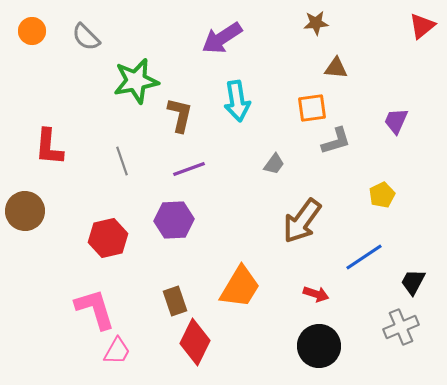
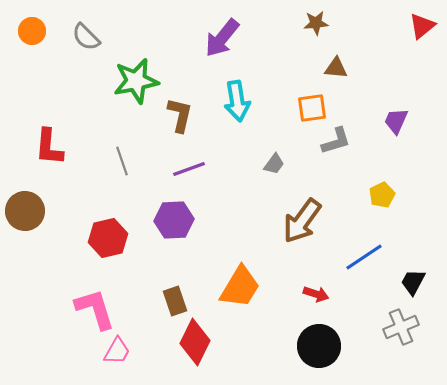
purple arrow: rotated 18 degrees counterclockwise
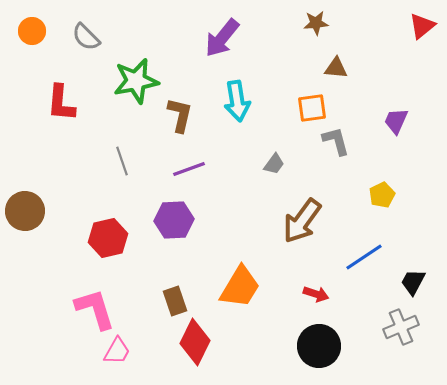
gray L-shape: rotated 88 degrees counterclockwise
red L-shape: moved 12 px right, 44 px up
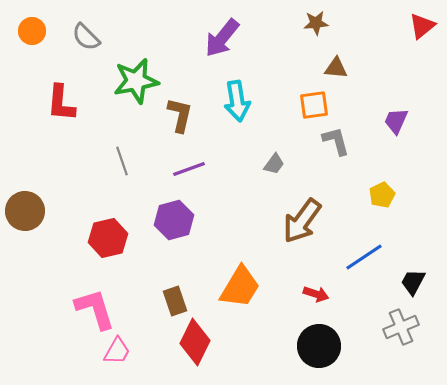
orange square: moved 2 px right, 3 px up
purple hexagon: rotated 12 degrees counterclockwise
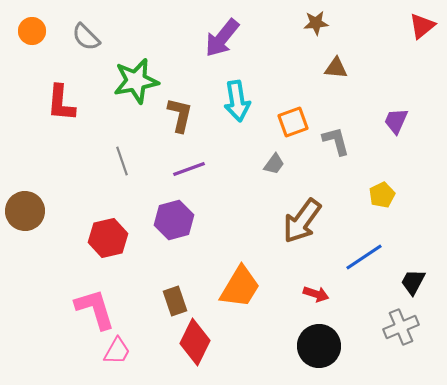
orange square: moved 21 px left, 17 px down; rotated 12 degrees counterclockwise
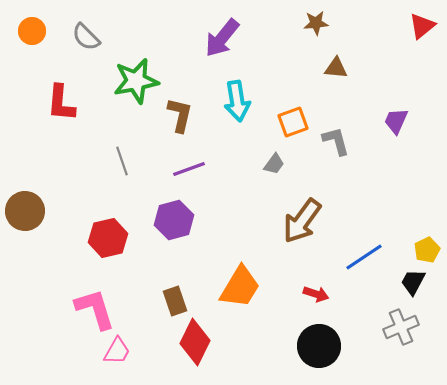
yellow pentagon: moved 45 px right, 55 px down
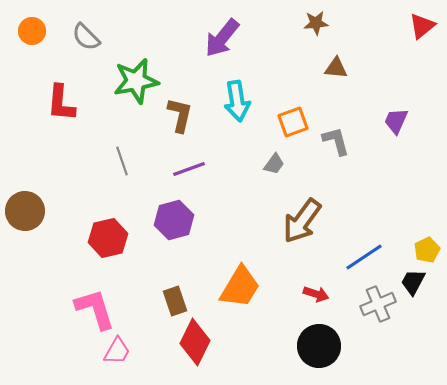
gray cross: moved 23 px left, 23 px up
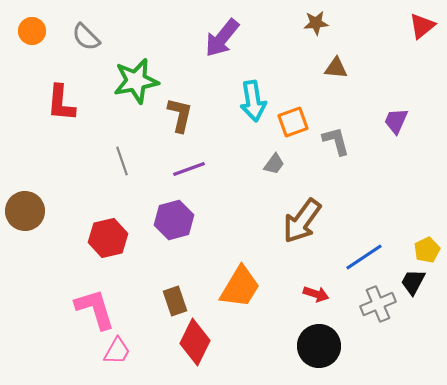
cyan arrow: moved 16 px right
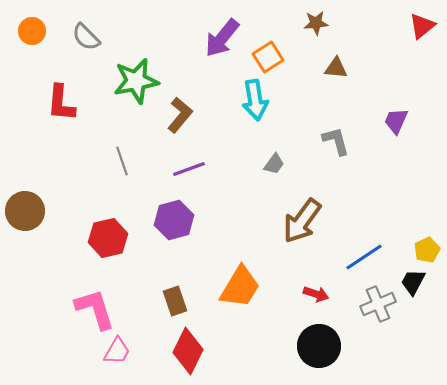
cyan arrow: moved 2 px right, 1 px up
brown L-shape: rotated 27 degrees clockwise
orange square: moved 25 px left, 65 px up; rotated 12 degrees counterclockwise
red diamond: moved 7 px left, 9 px down
